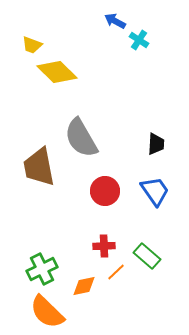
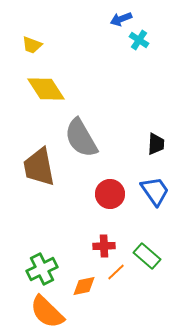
blue arrow: moved 6 px right, 2 px up; rotated 50 degrees counterclockwise
yellow diamond: moved 11 px left, 17 px down; rotated 12 degrees clockwise
red circle: moved 5 px right, 3 px down
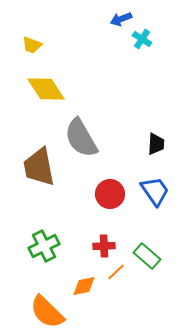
cyan cross: moved 3 px right, 1 px up
green cross: moved 2 px right, 23 px up
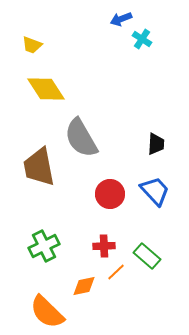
blue trapezoid: rotated 8 degrees counterclockwise
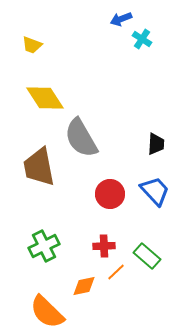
yellow diamond: moved 1 px left, 9 px down
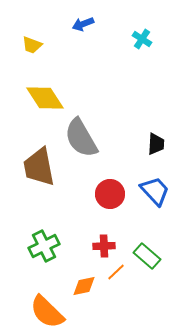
blue arrow: moved 38 px left, 5 px down
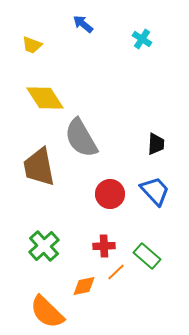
blue arrow: rotated 60 degrees clockwise
green cross: rotated 16 degrees counterclockwise
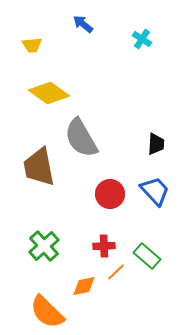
yellow trapezoid: rotated 25 degrees counterclockwise
yellow diamond: moved 4 px right, 5 px up; rotated 21 degrees counterclockwise
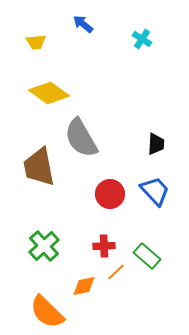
yellow trapezoid: moved 4 px right, 3 px up
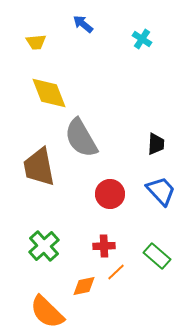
yellow diamond: rotated 33 degrees clockwise
blue trapezoid: moved 6 px right
green rectangle: moved 10 px right
